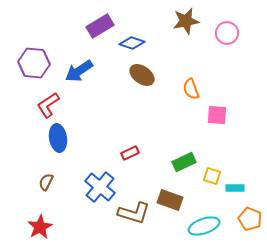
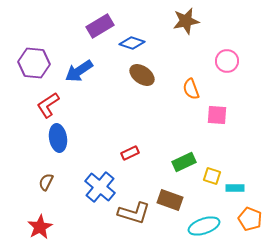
pink circle: moved 28 px down
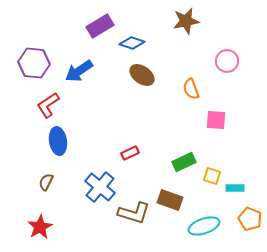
pink square: moved 1 px left, 5 px down
blue ellipse: moved 3 px down
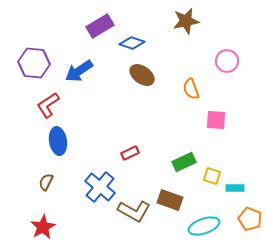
brown L-shape: moved 2 px up; rotated 12 degrees clockwise
red star: moved 3 px right
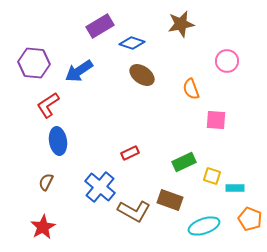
brown star: moved 5 px left, 3 px down
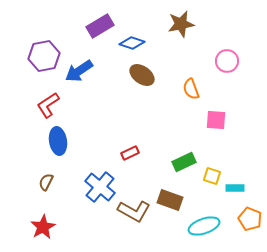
purple hexagon: moved 10 px right, 7 px up; rotated 16 degrees counterclockwise
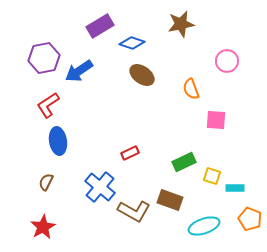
purple hexagon: moved 2 px down
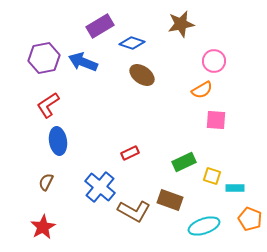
pink circle: moved 13 px left
blue arrow: moved 4 px right, 9 px up; rotated 56 degrees clockwise
orange semicircle: moved 11 px right, 1 px down; rotated 100 degrees counterclockwise
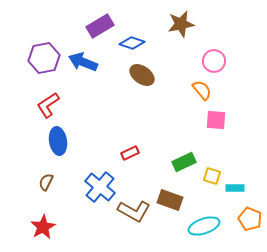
orange semicircle: rotated 100 degrees counterclockwise
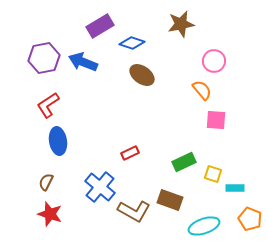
yellow square: moved 1 px right, 2 px up
red star: moved 7 px right, 13 px up; rotated 25 degrees counterclockwise
